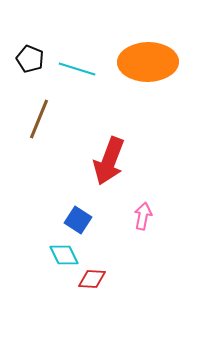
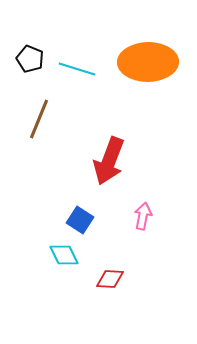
blue square: moved 2 px right
red diamond: moved 18 px right
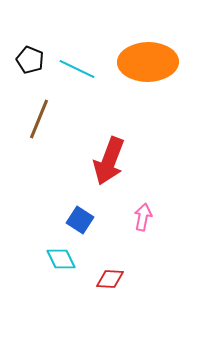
black pentagon: moved 1 px down
cyan line: rotated 9 degrees clockwise
pink arrow: moved 1 px down
cyan diamond: moved 3 px left, 4 px down
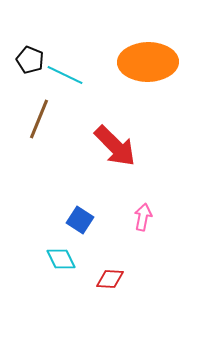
cyan line: moved 12 px left, 6 px down
red arrow: moved 6 px right, 15 px up; rotated 66 degrees counterclockwise
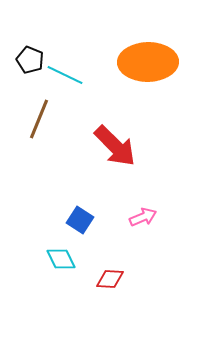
pink arrow: rotated 56 degrees clockwise
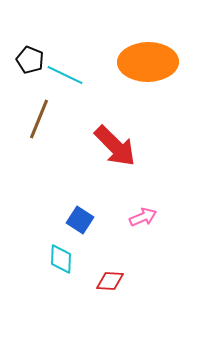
cyan diamond: rotated 28 degrees clockwise
red diamond: moved 2 px down
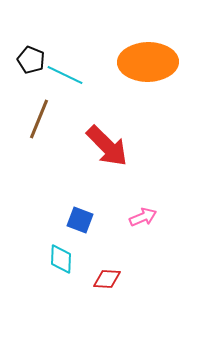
black pentagon: moved 1 px right
red arrow: moved 8 px left
blue square: rotated 12 degrees counterclockwise
red diamond: moved 3 px left, 2 px up
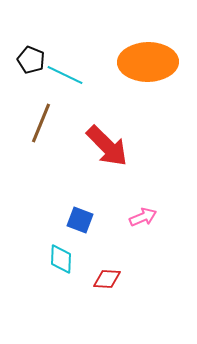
brown line: moved 2 px right, 4 px down
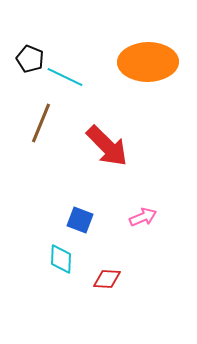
black pentagon: moved 1 px left, 1 px up
cyan line: moved 2 px down
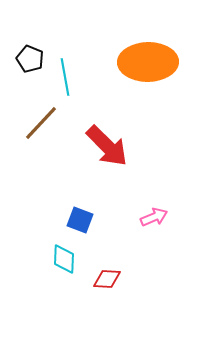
cyan line: rotated 54 degrees clockwise
brown line: rotated 21 degrees clockwise
pink arrow: moved 11 px right
cyan diamond: moved 3 px right
